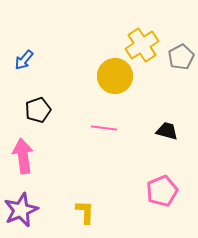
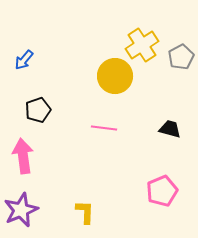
black trapezoid: moved 3 px right, 2 px up
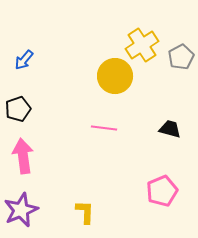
black pentagon: moved 20 px left, 1 px up
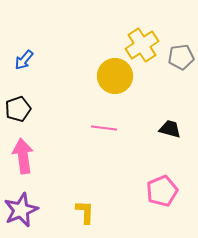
gray pentagon: rotated 20 degrees clockwise
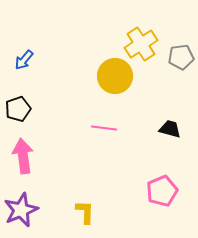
yellow cross: moved 1 px left, 1 px up
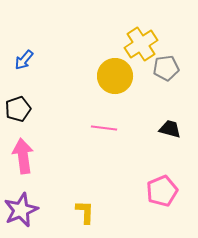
gray pentagon: moved 15 px left, 11 px down
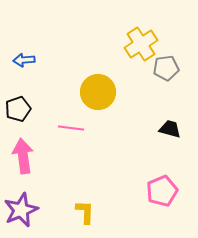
blue arrow: rotated 45 degrees clockwise
yellow circle: moved 17 px left, 16 px down
pink line: moved 33 px left
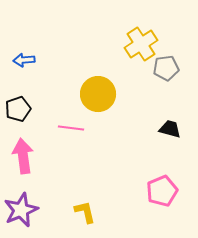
yellow circle: moved 2 px down
yellow L-shape: rotated 15 degrees counterclockwise
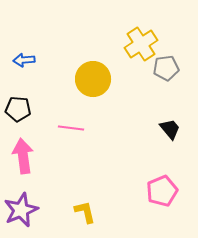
yellow circle: moved 5 px left, 15 px up
black pentagon: rotated 25 degrees clockwise
black trapezoid: rotated 35 degrees clockwise
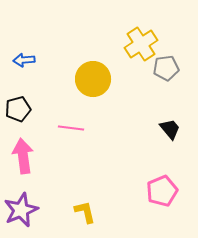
black pentagon: rotated 20 degrees counterclockwise
